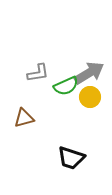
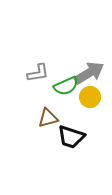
brown triangle: moved 24 px right
black trapezoid: moved 21 px up
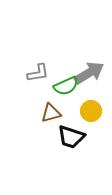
yellow circle: moved 1 px right, 14 px down
brown triangle: moved 3 px right, 5 px up
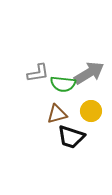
green semicircle: moved 3 px left, 2 px up; rotated 30 degrees clockwise
brown triangle: moved 6 px right, 1 px down
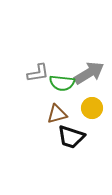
green semicircle: moved 1 px left, 1 px up
yellow circle: moved 1 px right, 3 px up
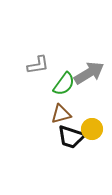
gray L-shape: moved 8 px up
green semicircle: moved 2 px right, 1 px down; rotated 60 degrees counterclockwise
yellow circle: moved 21 px down
brown triangle: moved 4 px right
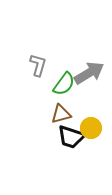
gray L-shape: rotated 65 degrees counterclockwise
yellow circle: moved 1 px left, 1 px up
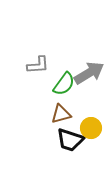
gray L-shape: rotated 70 degrees clockwise
black trapezoid: moved 1 px left, 3 px down
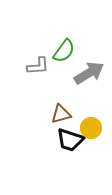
gray L-shape: moved 1 px down
green semicircle: moved 33 px up
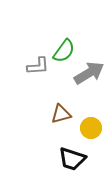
black trapezoid: moved 2 px right, 19 px down
